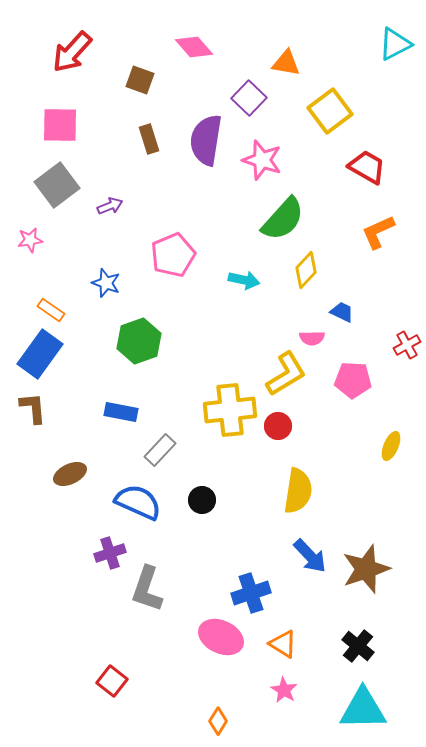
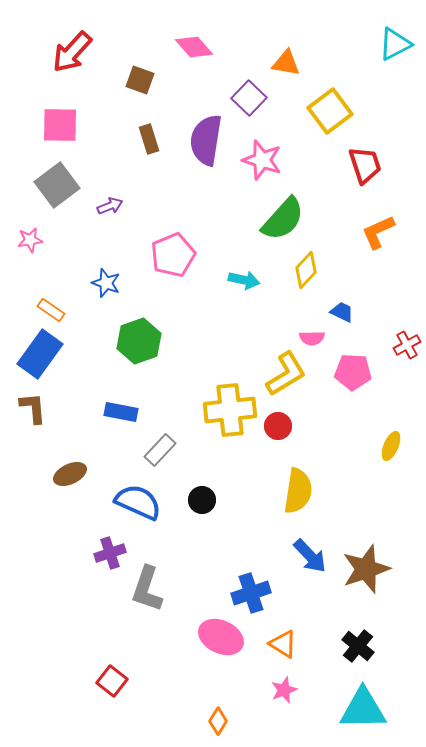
red trapezoid at (367, 167): moved 2 px left, 2 px up; rotated 42 degrees clockwise
pink pentagon at (353, 380): moved 8 px up
pink star at (284, 690): rotated 20 degrees clockwise
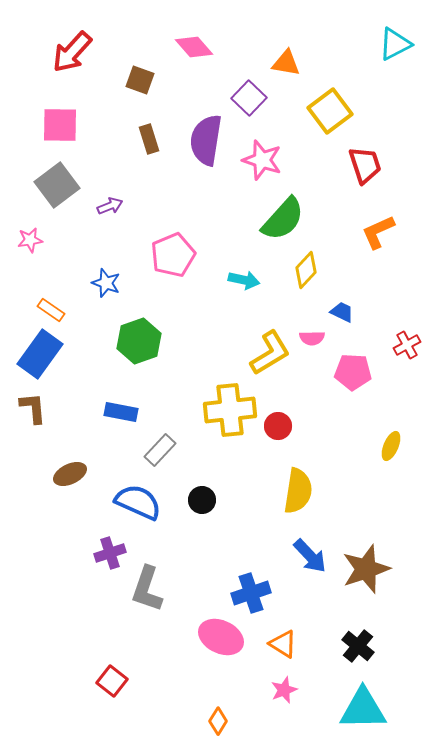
yellow L-shape at (286, 374): moved 16 px left, 21 px up
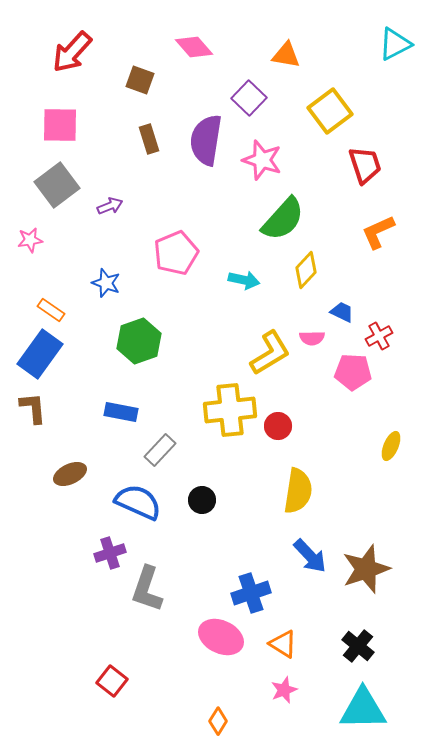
orange triangle at (286, 63): moved 8 px up
pink pentagon at (173, 255): moved 3 px right, 2 px up
red cross at (407, 345): moved 28 px left, 9 px up
